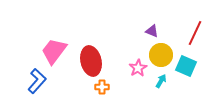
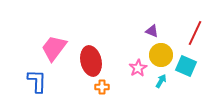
pink trapezoid: moved 3 px up
blue L-shape: rotated 40 degrees counterclockwise
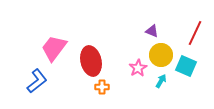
blue L-shape: rotated 50 degrees clockwise
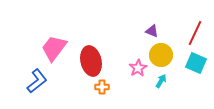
cyan square: moved 10 px right, 3 px up
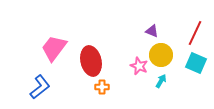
pink star: moved 1 px right, 2 px up; rotated 18 degrees counterclockwise
blue L-shape: moved 3 px right, 6 px down
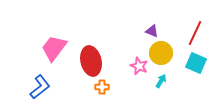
yellow circle: moved 2 px up
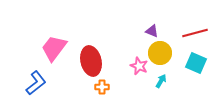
red line: rotated 50 degrees clockwise
yellow circle: moved 1 px left
blue L-shape: moved 4 px left, 4 px up
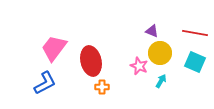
red line: rotated 25 degrees clockwise
cyan square: moved 1 px left, 1 px up
blue L-shape: moved 9 px right; rotated 10 degrees clockwise
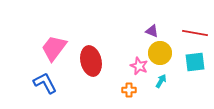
cyan square: rotated 30 degrees counterclockwise
blue L-shape: rotated 90 degrees counterclockwise
orange cross: moved 27 px right, 3 px down
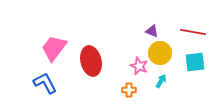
red line: moved 2 px left, 1 px up
